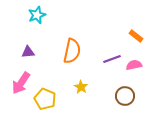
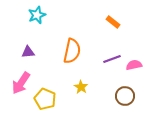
orange rectangle: moved 23 px left, 14 px up
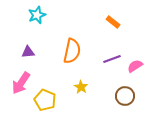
pink semicircle: moved 1 px right, 1 px down; rotated 21 degrees counterclockwise
yellow pentagon: moved 1 px down
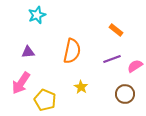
orange rectangle: moved 3 px right, 8 px down
brown circle: moved 2 px up
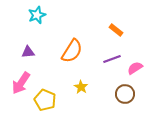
orange semicircle: rotated 20 degrees clockwise
pink semicircle: moved 2 px down
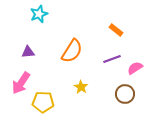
cyan star: moved 2 px right, 1 px up
yellow pentagon: moved 2 px left, 2 px down; rotated 20 degrees counterclockwise
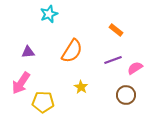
cyan star: moved 10 px right
purple line: moved 1 px right, 1 px down
brown circle: moved 1 px right, 1 px down
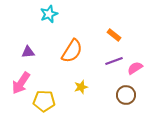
orange rectangle: moved 2 px left, 5 px down
purple line: moved 1 px right, 1 px down
yellow star: rotated 24 degrees clockwise
yellow pentagon: moved 1 px right, 1 px up
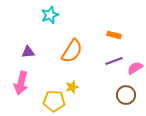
cyan star: moved 1 px right, 1 px down
orange rectangle: rotated 24 degrees counterclockwise
pink arrow: rotated 20 degrees counterclockwise
yellow star: moved 9 px left
yellow pentagon: moved 10 px right
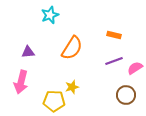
orange semicircle: moved 3 px up
pink arrow: moved 1 px up
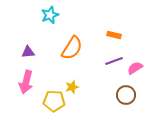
pink arrow: moved 5 px right
